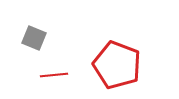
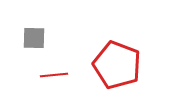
gray square: rotated 20 degrees counterclockwise
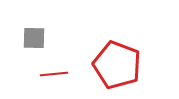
red line: moved 1 px up
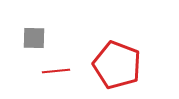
red line: moved 2 px right, 3 px up
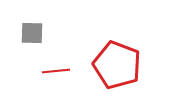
gray square: moved 2 px left, 5 px up
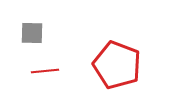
red line: moved 11 px left
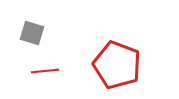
gray square: rotated 15 degrees clockwise
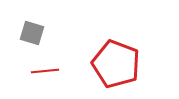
red pentagon: moved 1 px left, 1 px up
